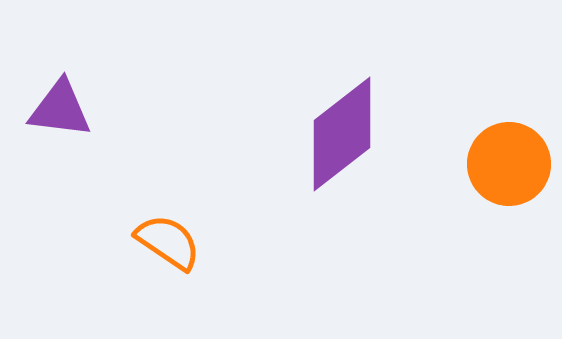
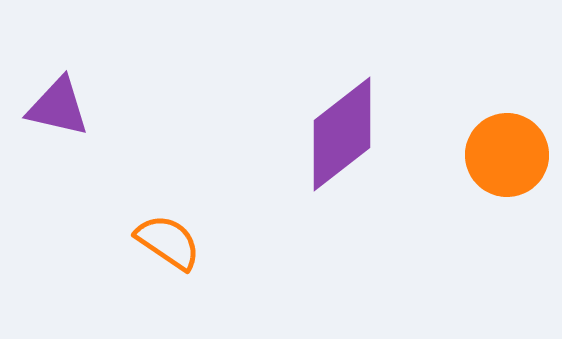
purple triangle: moved 2 px left, 2 px up; rotated 6 degrees clockwise
orange circle: moved 2 px left, 9 px up
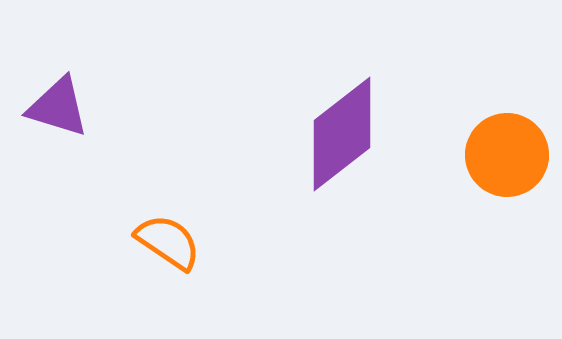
purple triangle: rotated 4 degrees clockwise
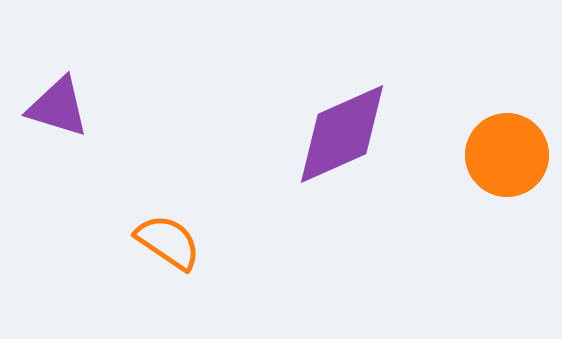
purple diamond: rotated 14 degrees clockwise
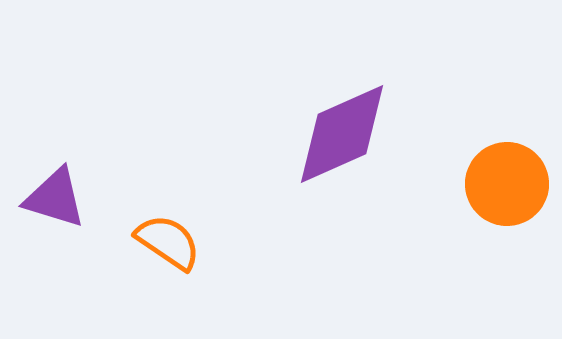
purple triangle: moved 3 px left, 91 px down
orange circle: moved 29 px down
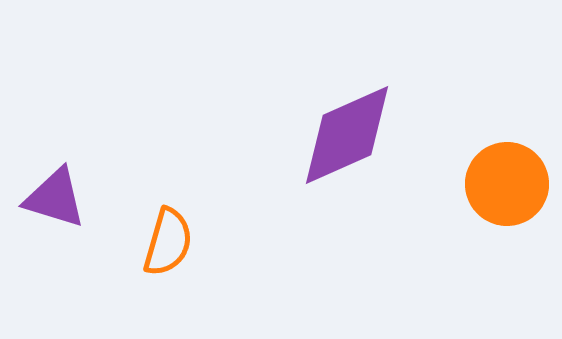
purple diamond: moved 5 px right, 1 px down
orange semicircle: rotated 72 degrees clockwise
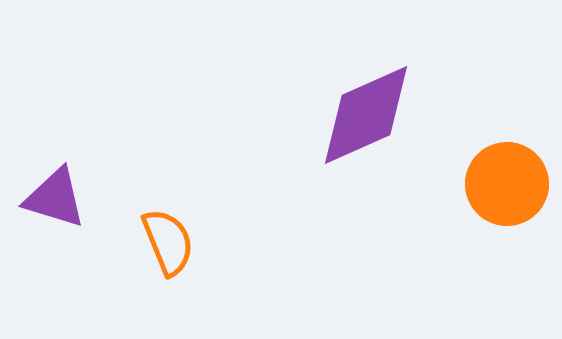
purple diamond: moved 19 px right, 20 px up
orange semicircle: rotated 38 degrees counterclockwise
